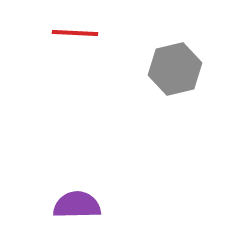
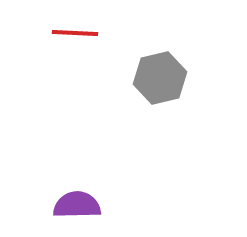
gray hexagon: moved 15 px left, 9 px down
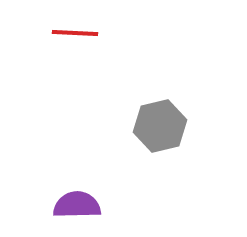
gray hexagon: moved 48 px down
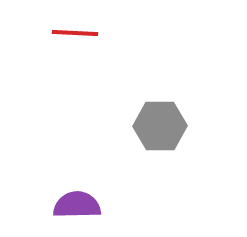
gray hexagon: rotated 12 degrees clockwise
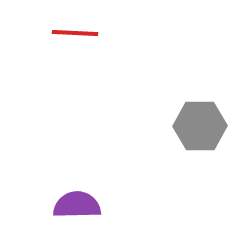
gray hexagon: moved 40 px right
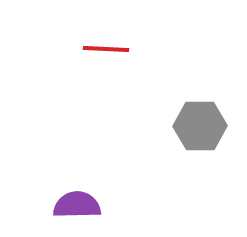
red line: moved 31 px right, 16 px down
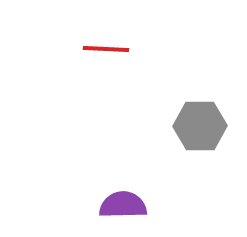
purple semicircle: moved 46 px right
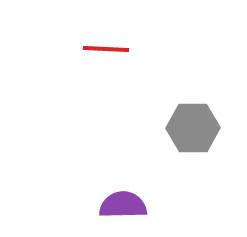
gray hexagon: moved 7 px left, 2 px down
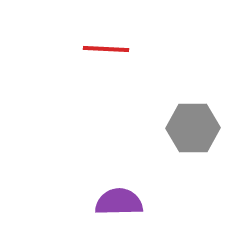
purple semicircle: moved 4 px left, 3 px up
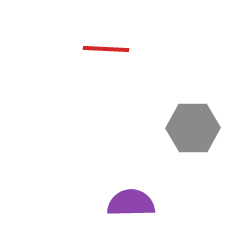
purple semicircle: moved 12 px right, 1 px down
